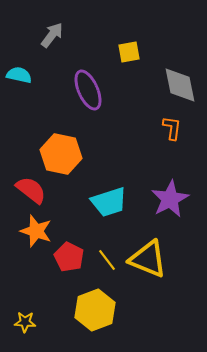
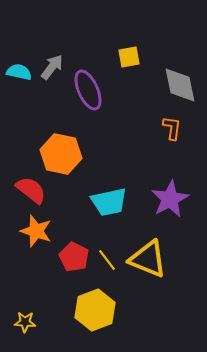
gray arrow: moved 32 px down
yellow square: moved 5 px down
cyan semicircle: moved 3 px up
cyan trapezoid: rotated 6 degrees clockwise
red pentagon: moved 5 px right
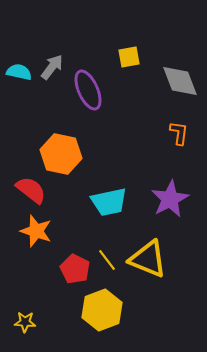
gray diamond: moved 4 px up; rotated 9 degrees counterclockwise
orange L-shape: moved 7 px right, 5 px down
red pentagon: moved 1 px right, 12 px down
yellow hexagon: moved 7 px right
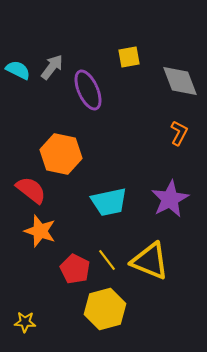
cyan semicircle: moved 1 px left, 2 px up; rotated 15 degrees clockwise
orange L-shape: rotated 20 degrees clockwise
orange star: moved 4 px right
yellow triangle: moved 2 px right, 2 px down
yellow hexagon: moved 3 px right, 1 px up; rotated 6 degrees clockwise
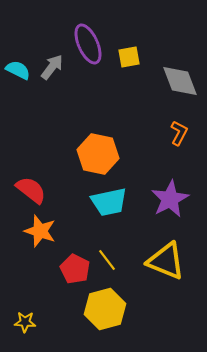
purple ellipse: moved 46 px up
orange hexagon: moved 37 px right
yellow triangle: moved 16 px right
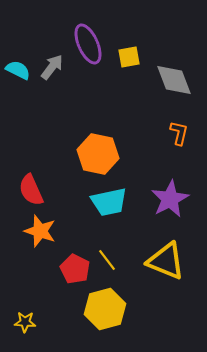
gray diamond: moved 6 px left, 1 px up
orange L-shape: rotated 15 degrees counterclockwise
red semicircle: rotated 152 degrees counterclockwise
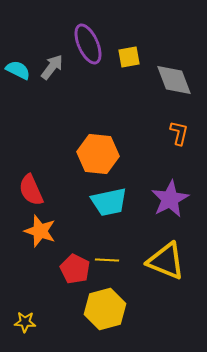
orange hexagon: rotated 6 degrees counterclockwise
yellow line: rotated 50 degrees counterclockwise
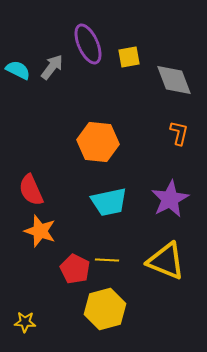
orange hexagon: moved 12 px up
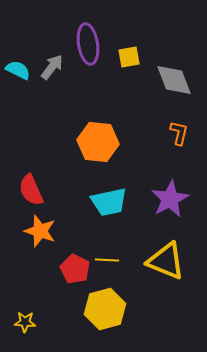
purple ellipse: rotated 15 degrees clockwise
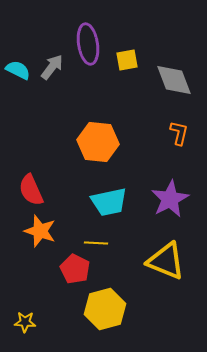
yellow square: moved 2 px left, 3 px down
yellow line: moved 11 px left, 17 px up
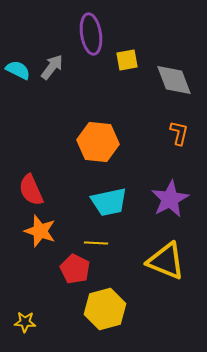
purple ellipse: moved 3 px right, 10 px up
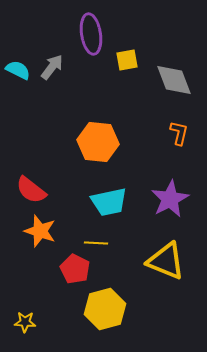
red semicircle: rotated 28 degrees counterclockwise
